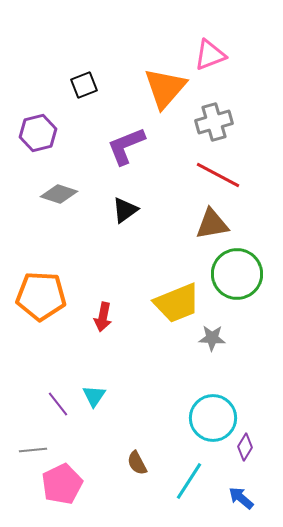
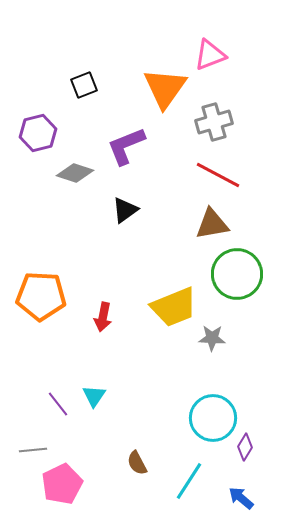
orange triangle: rotated 6 degrees counterclockwise
gray diamond: moved 16 px right, 21 px up
yellow trapezoid: moved 3 px left, 4 px down
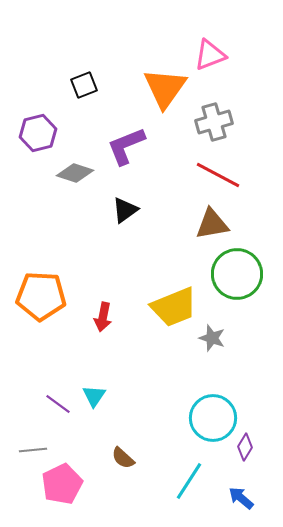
gray star: rotated 16 degrees clockwise
purple line: rotated 16 degrees counterclockwise
brown semicircle: moved 14 px left, 5 px up; rotated 20 degrees counterclockwise
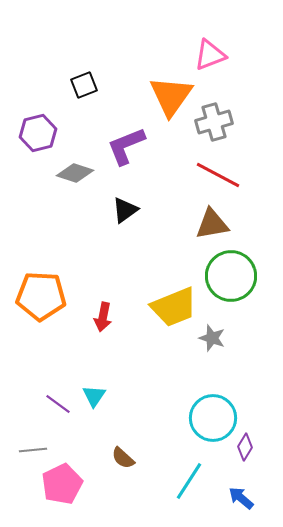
orange triangle: moved 6 px right, 8 px down
green circle: moved 6 px left, 2 px down
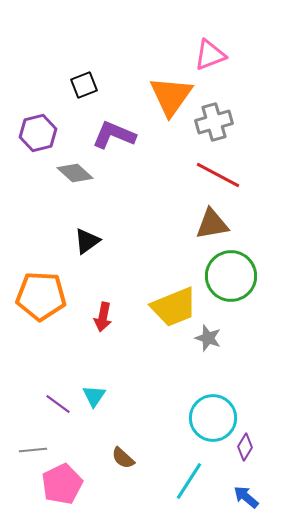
purple L-shape: moved 12 px left, 11 px up; rotated 45 degrees clockwise
gray diamond: rotated 24 degrees clockwise
black triangle: moved 38 px left, 31 px down
gray star: moved 4 px left
blue arrow: moved 5 px right, 1 px up
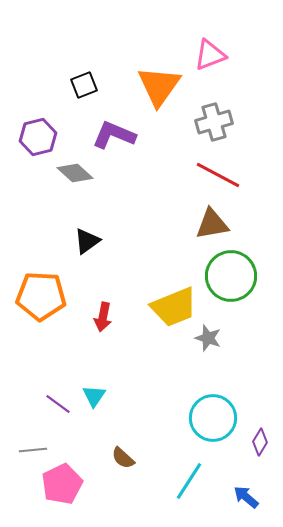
orange triangle: moved 12 px left, 10 px up
purple hexagon: moved 4 px down
purple diamond: moved 15 px right, 5 px up
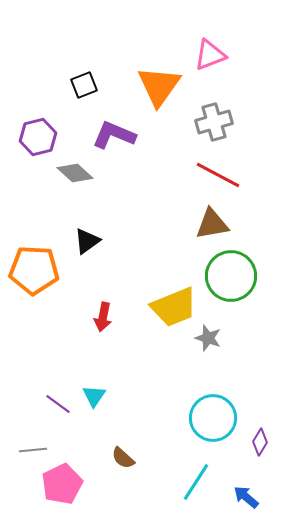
orange pentagon: moved 7 px left, 26 px up
cyan line: moved 7 px right, 1 px down
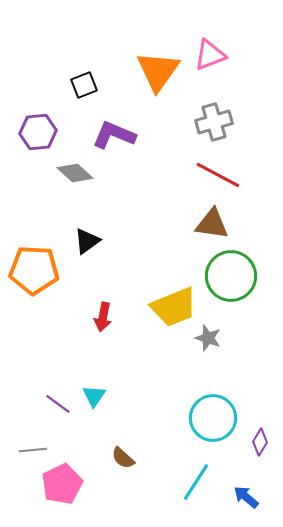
orange triangle: moved 1 px left, 15 px up
purple hexagon: moved 5 px up; rotated 9 degrees clockwise
brown triangle: rotated 18 degrees clockwise
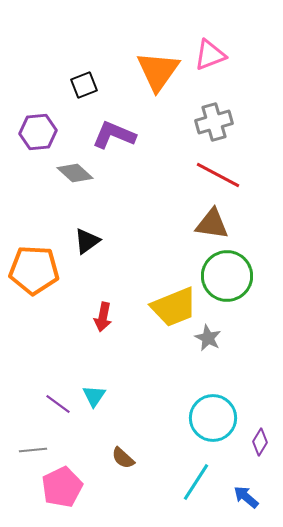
green circle: moved 4 px left
gray star: rotated 8 degrees clockwise
pink pentagon: moved 3 px down
